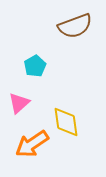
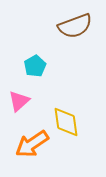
pink triangle: moved 2 px up
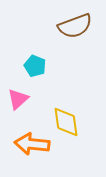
cyan pentagon: rotated 20 degrees counterclockwise
pink triangle: moved 1 px left, 2 px up
orange arrow: rotated 40 degrees clockwise
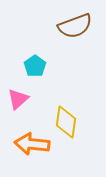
cyan pentagon: rotated 15 degrees clockwise
yellow diamond: rotated 16 degrees clockwise
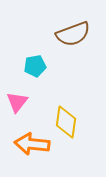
brown semicircle: moved 2 px left, 8 px down
cyan pentagon: rotated 25 degrees clockwise
pink triangle: moved 1 px left, 3 px down; rotated 10 degrees counterclockwise
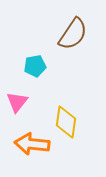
brown semicircle: rotated 36 degrees counterclockwise
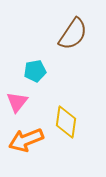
cyan pentagon: moved 5 px down
orange arrow: moved 6 px left, 4 px up; rotated 28 degrees counterclockwise
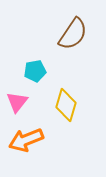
yellow diamond: moved 17 px up; rotated 8 degrees clockwise
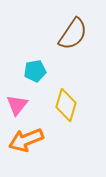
pink triangle: moved 3 px down
